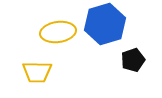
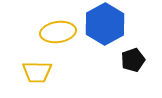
blue hexagon: rotated 12 degrees counterclockwise
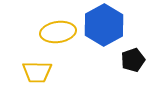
blue hexagon: moved 1 px left, 1 px down
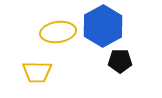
blue hexagon: moved 1 px left, 1 px down
black pentagon: moved 13 px left, 1 px down; rotated 20 degrees clockwise
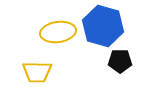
blue hexagon: rotated 15 degrees counterclockwise
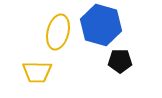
blue hexagon: moved 2 px left, 1 px up
yellow ellipse: rotated 68 degrees counterclockwise
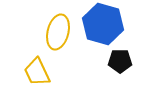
blue hexagon: moved 2 px right, 1 px up
yellow trapezoid: rotated 64 degrees clockwise
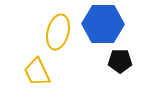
blue hexagon: rotated 15 degrees counterclockwise
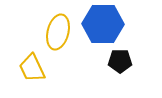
yellow trapezoid: moved 5 px left, 4 px up
